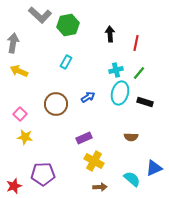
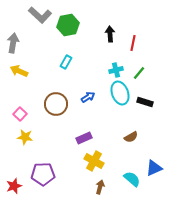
red line: moved 3 px left
cyan ellipse: rotated 35 degrees counterclockwise
brown semicircle: rotated 32 degrees counterclockwise
brown arrow: rotated 72 degrees counterclockwise
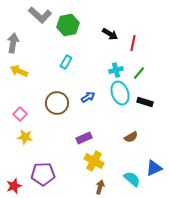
black arrow: rotated 126 degrees clockwise
brown circle: moved 1 px right, 1 px up
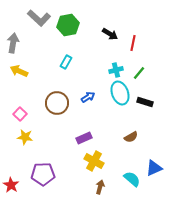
gray L-shape: moved 1 px left, 3 px down
red star: moved 3 px left, 1 px up; rotated 21 degrees counterclockwise
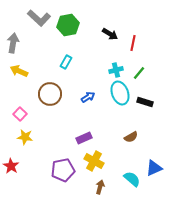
brown circle: moved 7 px left, 9 px up
purple pentagon: moved 20 px right, 4 px up; rotated 10 degrees counterclockwise
red star: moved 19 px up
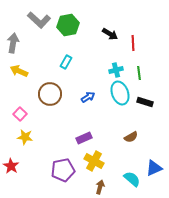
gray L-shape: moved 2 px down
red line: rotated 14 degrees counterclockwise
green line: rotated 48 degrees counterclockwise
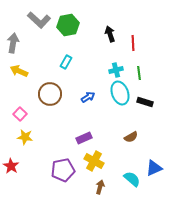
black arrow: rotated 140 degrees counterclockwise
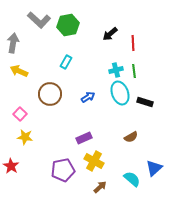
black arrow: rotated 112 degrees counterclockwise
green line: moved 5 px left, 2 px up
blue triangle: rotated 18 degrees counterclockwise
brown arrow: rotated 32 degrees clockwise
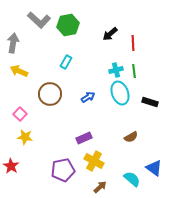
black rectangle: moved 5 px right
blue triangle: rotated 42 degrees counterclockwise
